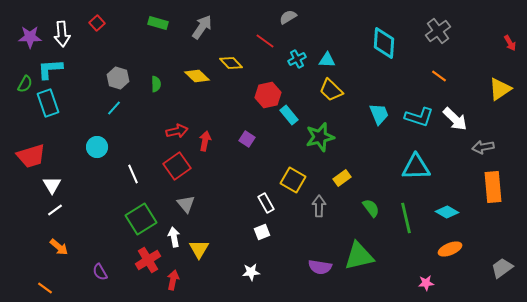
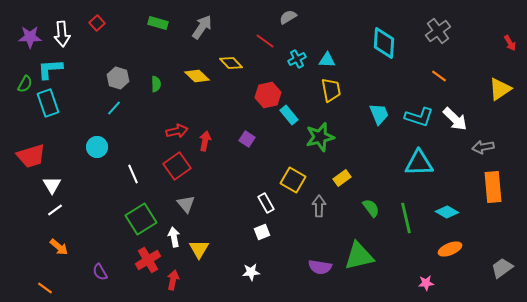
yellow trapezoid at (331, 90): rotated 145 degrees counterclockwise
cyan triangle at (416, 167): moved 3 px right, 4 px up
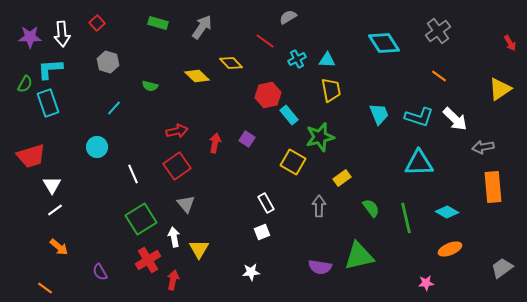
cyan diamond at (384, 43): rotated 36 degrees counterclockwise
gray hexagon at (118, 78): moved 10 px left, 16 px up
green semicircle at (156, 84): moved 6 px left, 2 px down; rotated 105 degrees clockwise
red arrow at (205, 141): moved 10 px right, 2 px down
yellow square at (293, 180): moved 18 px up
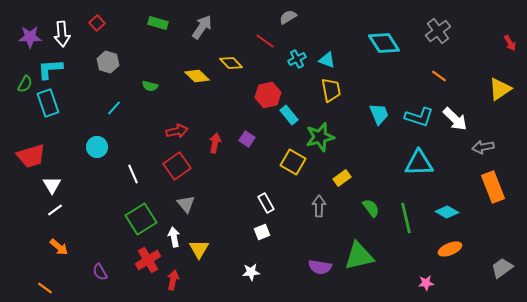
cyan triangle at (327, 60): rotated 18 degrees clockwise
orange rectangle at (493, 187): rotated 16 degrees counterclockwise
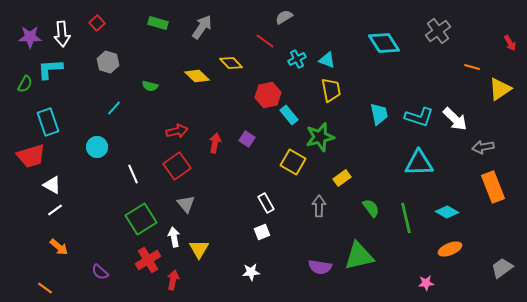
gray semicircle at (288, 17): moved 4 px left
orange line at (439, 76): moved 33 px right, 9 px up; rotated 21 degrees counterclockwise
cyan rectangle at (48, 103): moved 19 px down
cyan trapezoid at (379, 114): rotated 10 degrees clockwise
white triangle at (52, 185): rotated 30 degrees counterclockwise
purple semicircle at (100, 272): rotated 18 degrees counterclockwise
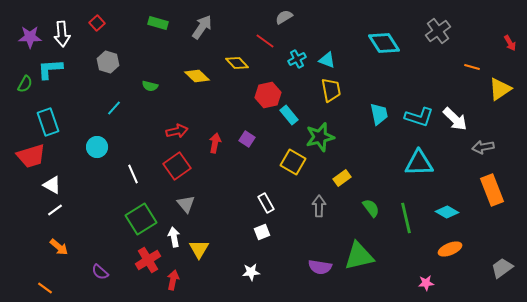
yellow diamond at (231, 63): moved 6 px right
orange rectangle at (493, 187): moved 1 px left, 3 px down
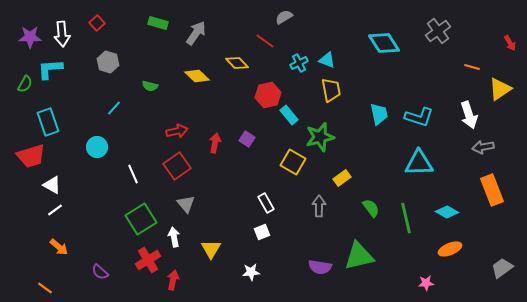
gray arrow at (202, 27): moved 6 px left, 6 px down
cyan cross at (297, 59): moved 2 px right, 4 px down
white arrow at (455, 119): moved 14 px right, 4 px up; rotated 28 degrees clockwise
yellow triangle at (199, 249): moved 12 px right
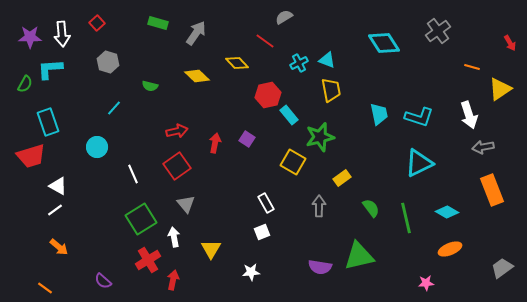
cyan triangle at (419, 163): rotated 24 degrees counterclockwise
white triangle at (52, 185): moved 6 px right, 1 px down
purple semicircle at (100, 272): moved 3 px right, 9 px down
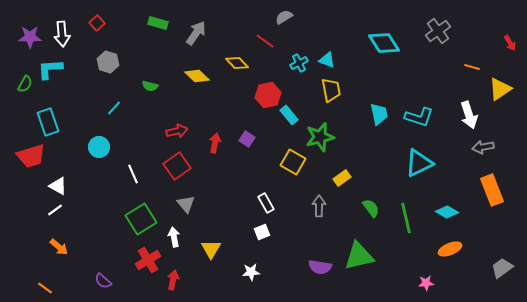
cyan circle at (97, 147): moved 2 px right
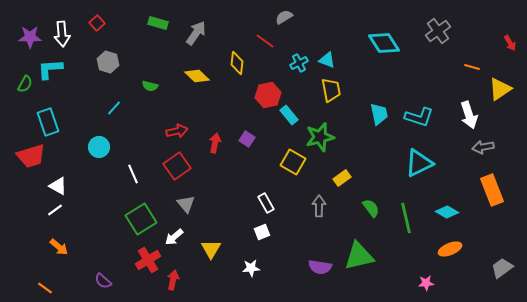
yellow diamond at (237, 63): rotated 50 degrees clockwise
white arrow at (174, 237): rotated 120 degrees counterclockwise
white star at (251, 272): moved 4 px up
